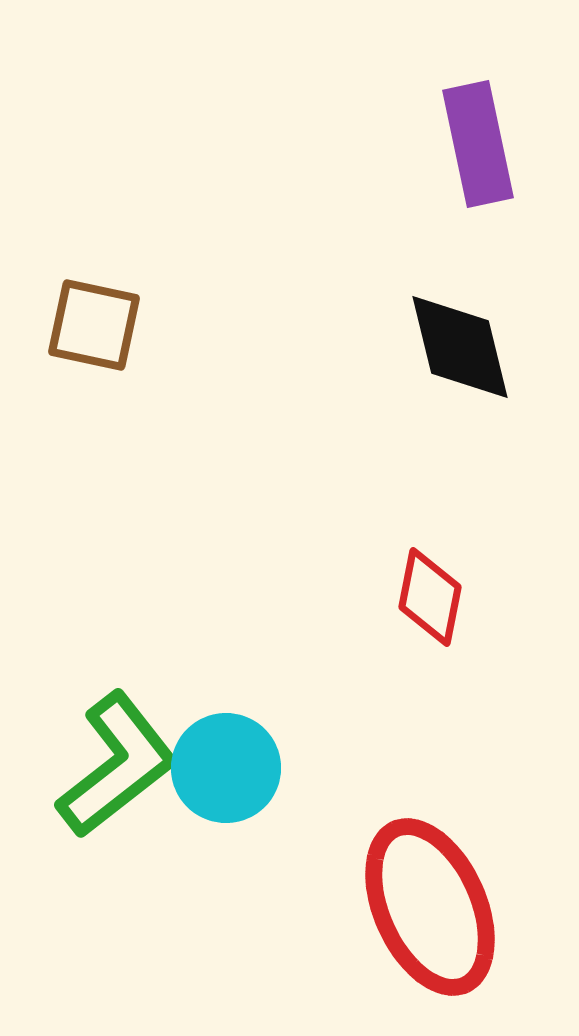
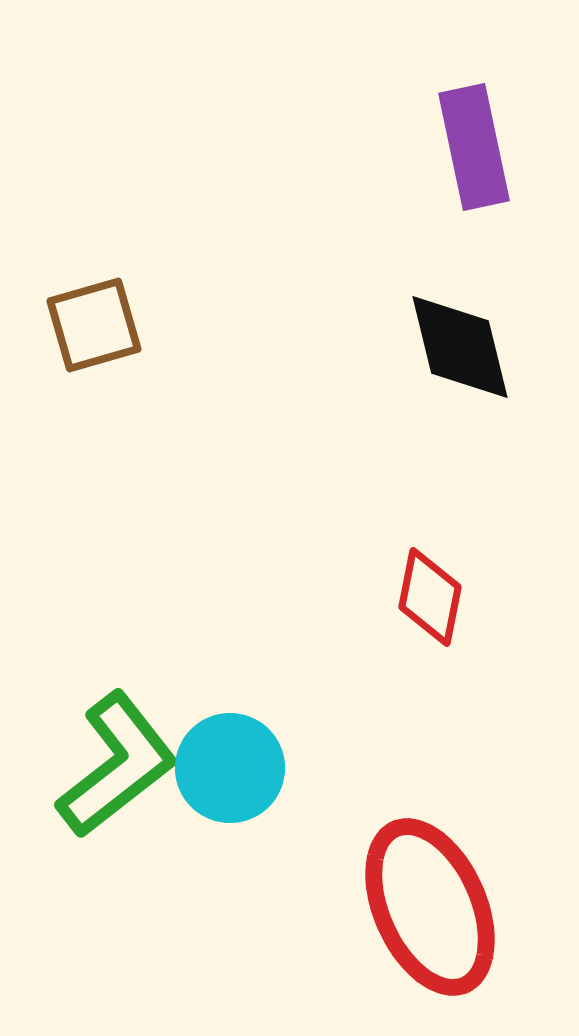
purple rectangle: moved 4 px left, 3 px down
brown square: rotated 28 degrees counterclockwise
cyan circle: moved 4 px right
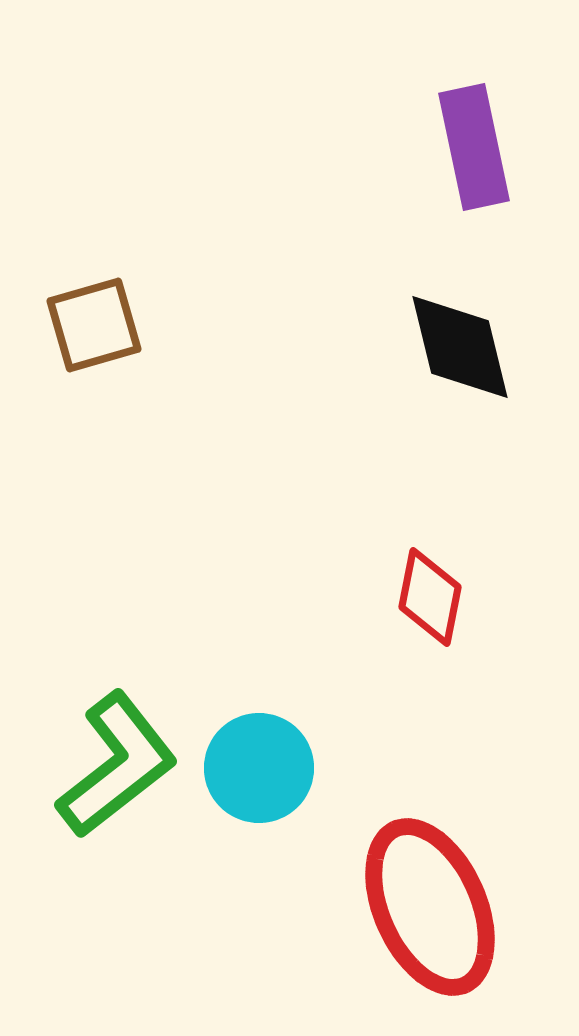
cyan circle: moved 29 px right
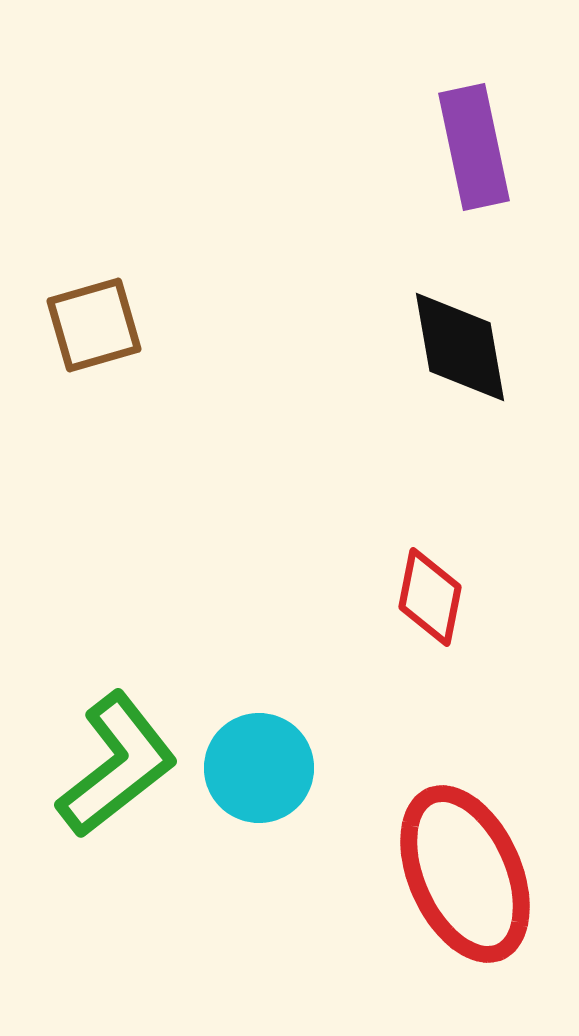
black diamond: rotated 4 degrees clockwise
red ellipse: moved 35 px right, 33 px up
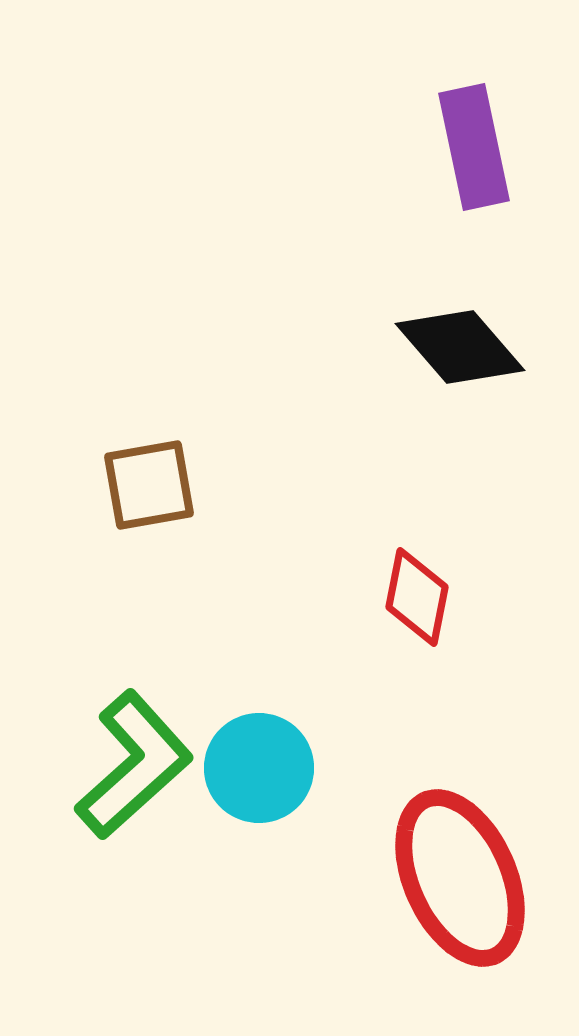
brown square: moved 55 px right, 160 px down; rotated 6 degrees clockwise
black diamond: rotated 31 degrees counterclockwise
red diamond: moved 13 px left
green L-shape: moved 17 px right; rotated 4 degrees counterclockwise
red ellipse: moved 5 px left, 4 px down
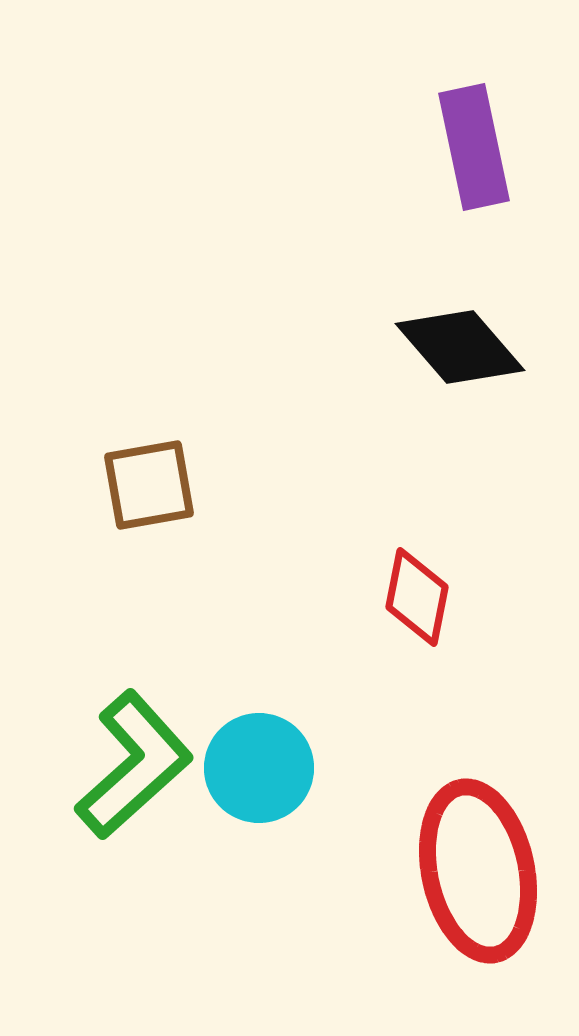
red ellipse: moved 18 px right, 7 px up; rotated 12 degrees clockwise
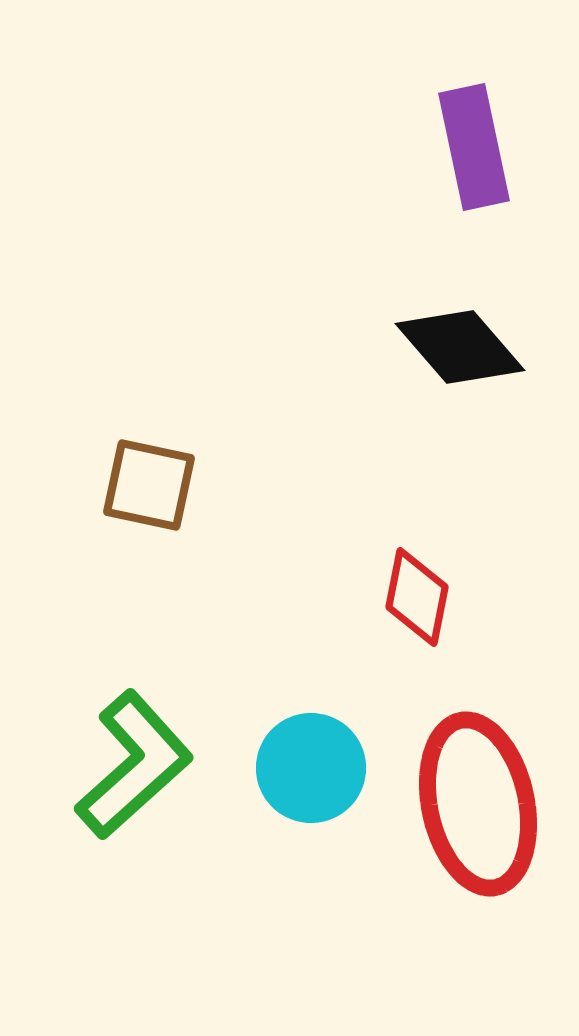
brown square: rotated 22 degrees clockwise
cyan circle: moved 52 px right
red ellipse: moved 67 px up
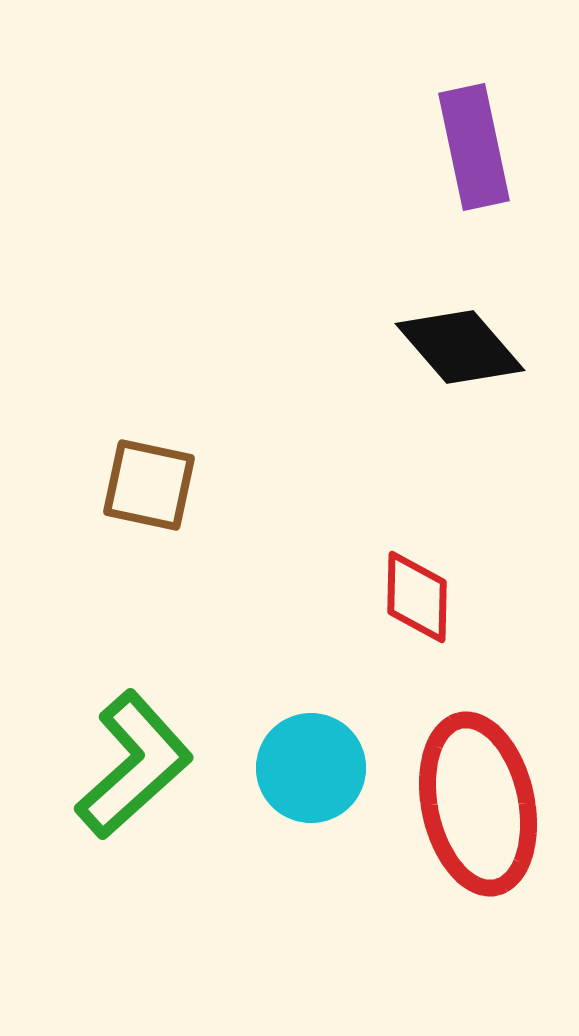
red diamond: rotated 10 degrees counterclockwise
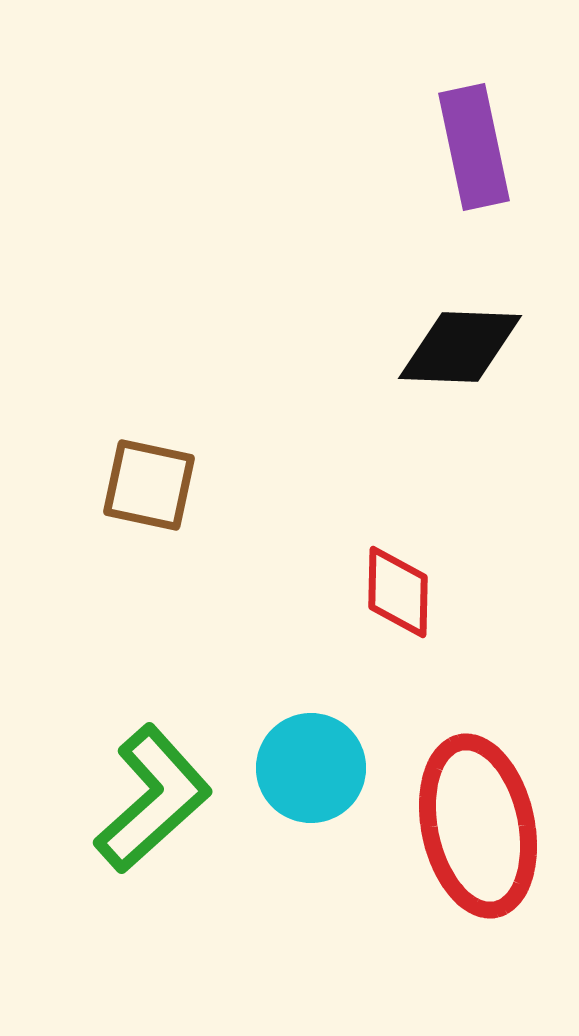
black diamond: rotated 47 degrees counterclockwise
red diamond: moved 19 px left, 5 px up
green L-shape: moved 19 px right, 34 px down
red ellipse: moved 22 px down
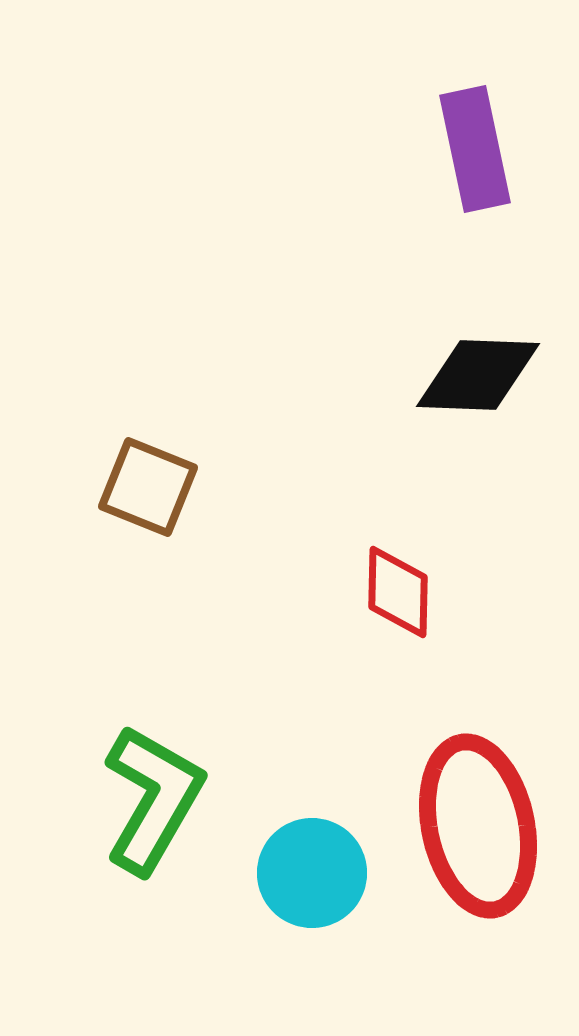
purple rectangle: moved 1 px right, 2 px down
black diamond: moved 18 px right, 28 px down
brown square: moved 1 px left, 2 px down; rotated 10 degrees clockwise
cyan circle: moved 1 px right, 105 px down
green L-shape: rotated 18 degrees counterclockwise
